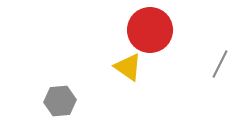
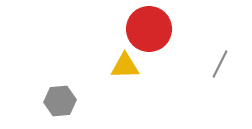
red circle: moved 1 px left, 1 px up
yellow triangle: moved 3 px left, 1 px up; rotated 36 degrees counterclockwise
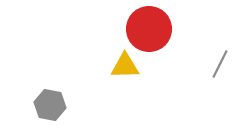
gray hexagon: moved 10 px left, 4 px down; rotated 16 degrees clockwise
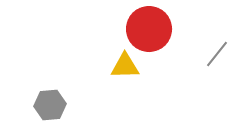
gray line: moved 3 px left, 10 px up; rotated 12 degrees clockwise
gray hexagon: rotated 16 degrees counterclockwise
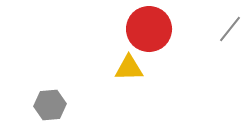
gray line: moved 13 px right, 25 px up
yellow triangle: moved 4 px right, 2 px down
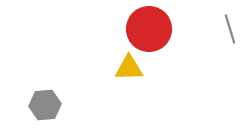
gray line: rotated 56 degrees counterclockwise
gray hexagon: moved 5 px left
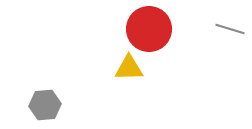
gray line: rotated 56 degrees counterclockwise
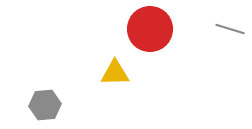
red circle: moved 1 px right
yellow triangle: moved 14 px left, 5 px down
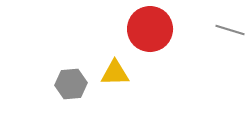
gray line: moved 1 px down
gray hexagon: moved 26 px right, 21 px up
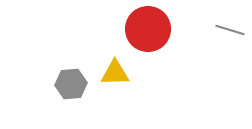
red circle: moved 2 px left
